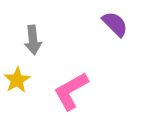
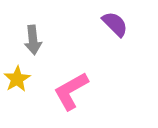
yellow star: moved 1 px up
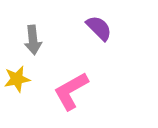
purple semicircle: moved 16 px left, 4 px down
yellow star: rotated 20 degrees clockwise
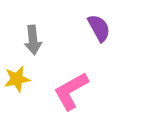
purple semicircle: rotated 16 degrees clockwise
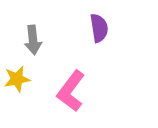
purple semicircle: rotated 20 degrees clockwise
pink L-shape: rotated 24 degrees counterclockwise
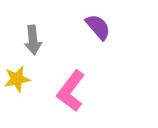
purple semicircle: moved 1 px left, 1 px up; rotated 32 degrees counterclockwise
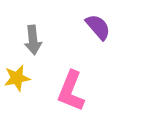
yellow star: moved 1 px up
pink L-shape: rotated 15 degrees counterclockwise
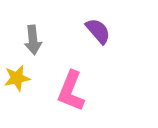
purple semicircle: moved 4 px down
